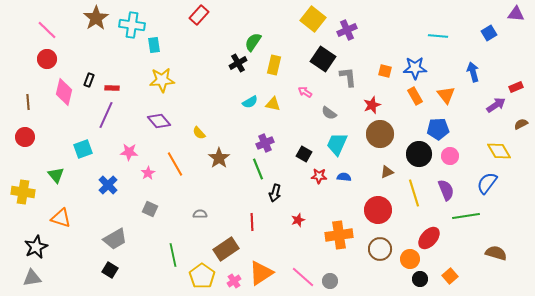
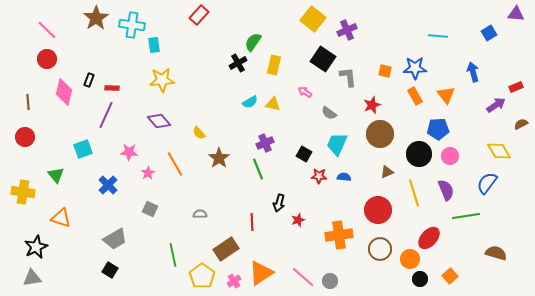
black arrow at (275, 193): moved 4 px right, 10 px down
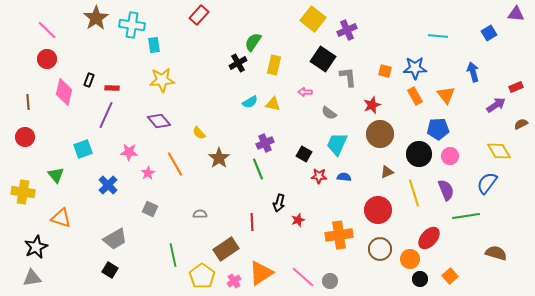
pink arrow at (305, 92): rotated 32 degrees counterclockwise
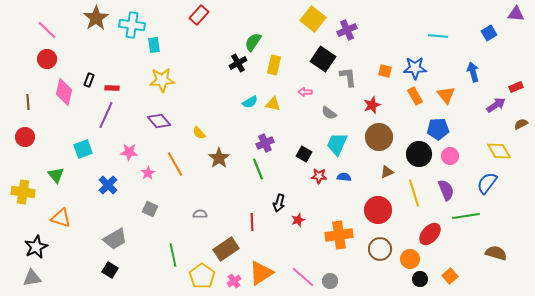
brown circle at (380, 134): moved 1 px left, 3 px down
red ellipse at (429, 238): moved 1 px right, 4 px up
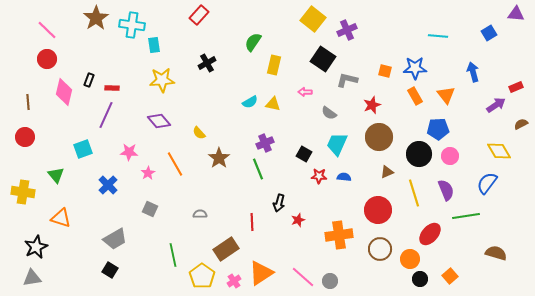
black cross at (238, 63): moved 31 px left
gray L-shape at (348, 77): moved 1 px left, 3 px down; rotated 70 degrees counterclockwise
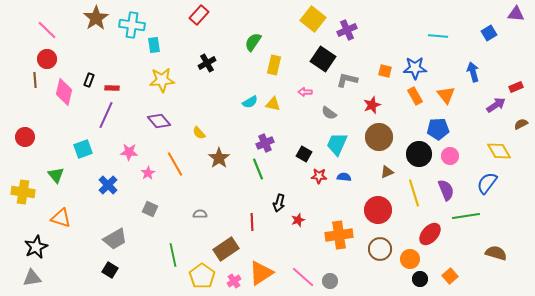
brown line at (28, 102): moved 7 px right, 22 px up
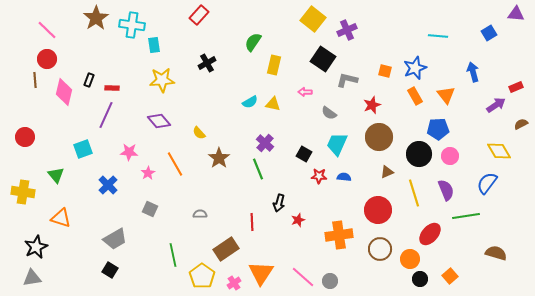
blue star at (415, 68): rotated 20 degrees counterclockwise
purple cross at (265, 143): rotated 24 degrees counterclockwise
orange triangle at (261, 273): rotated 24 degrees counterclockwise
pink cross at (234, 281): moved 2 px down
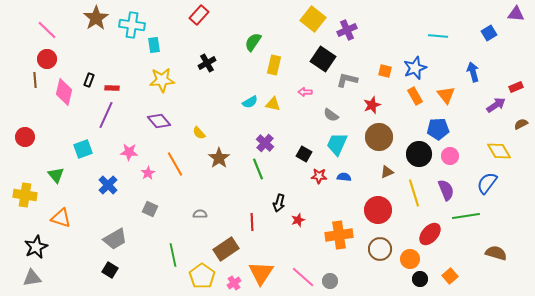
gray semicircle at (329, 113): moved 2 px right, 2 px down
yellow cross at (23, 192): moved 2 px right, 3 px down
